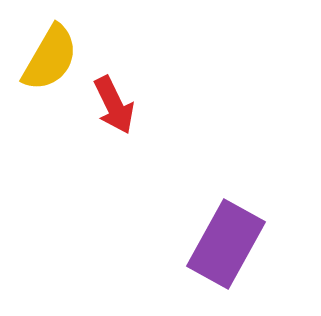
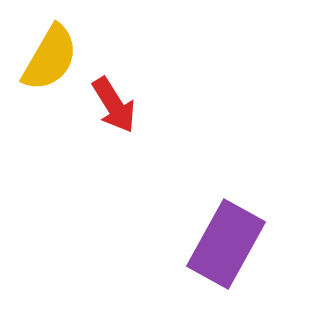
red arrow: rotated 6 degrees counterclockwise
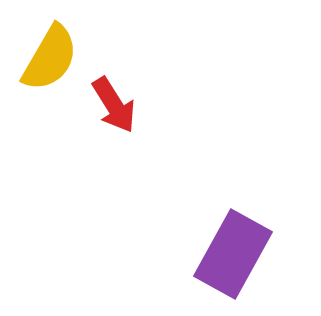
purple rectangle: moved 7 px right, 10 px down
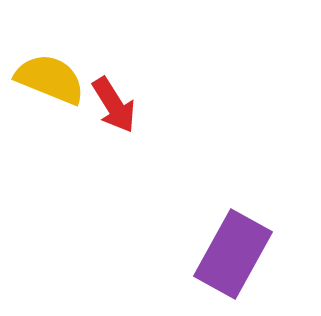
yellow semicircle: moved 21 px down; rotated 98 degrees counterclockwise
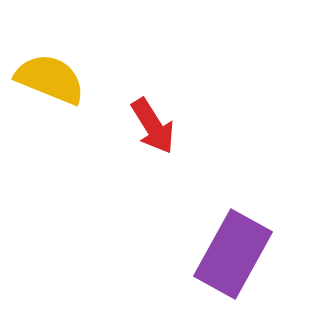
red arrow: moved 39 px right, 21 px down
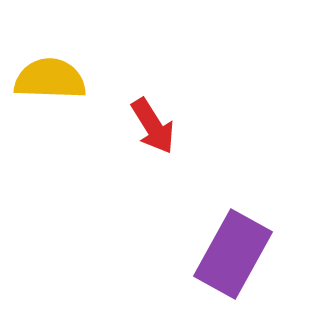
yellow semicircle: rotated 20 degrees counterclockwise
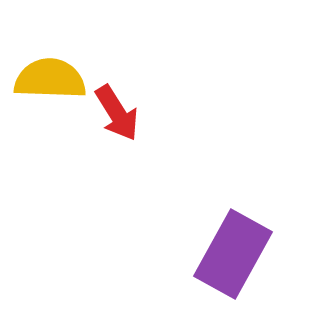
red arrow: moved 36 px left, 13 px up
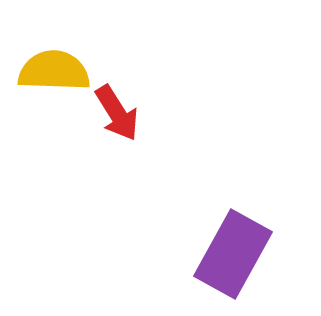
yellow semicircle: moved 4 px right, 8 px up
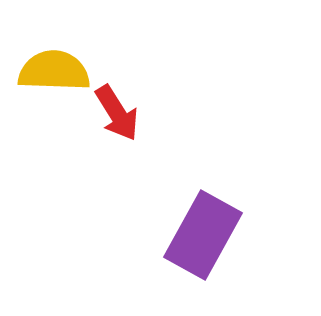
purple rectangle: moved 30 px left, 19 px up
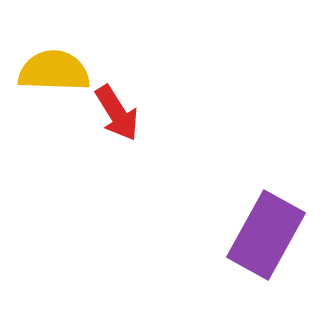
purple rectangle: moved 63 px right
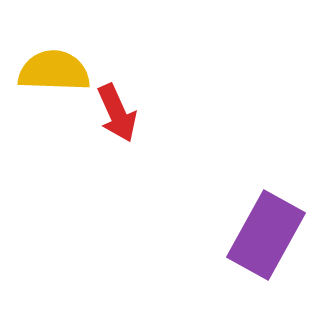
red arrow: rotated 8 degrees clockwise
